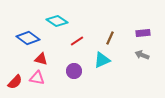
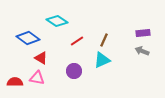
brown line: moved 6 px left, 2 px down
gray arrow: moved 4 px up
red triangle: moved 1 px up; rotated 16 degrees clockwise
red semicircle: rotated 133 degrees counterclockwise
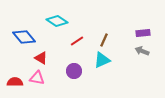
blue diamond: moved 4 px left, 1 px up; rotated 15 degrees clockwise
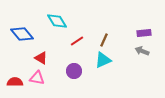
cyan diamond: rotated 25 degrees clockwise
purple rectangle: moved 1 px right
blue diamond: moved 2 px left, 3 px up
cyan triangle: moved 1 px right
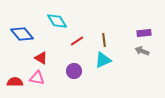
brown line: rotated 32 degrees counterclockwise
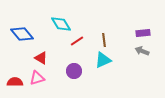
cyan diamond: moved 4 px right, 3 px down
purple rectangle: moved 1 px left
pink triangle: rotated 28 degrees counterclockwise
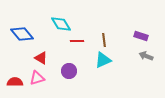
purple rectangle: moved 2 px left, 3 px down; rotated 24 degrees clockwise
red line: rotated 32 degrees clockwise
gray arrow: moved 4 px right, 5 px down
purple circle: moved 5 px left
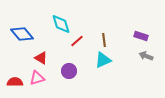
cyan diamond: rotated 15 degrees clockwise
red line: rotated 40 degrees counterclockwise
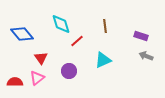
brown line: moved 1 px right, 14 px up
red triangle: rotated 24 degrees clockwise
pink triangle: rotated 21 degrees counterclockwise
